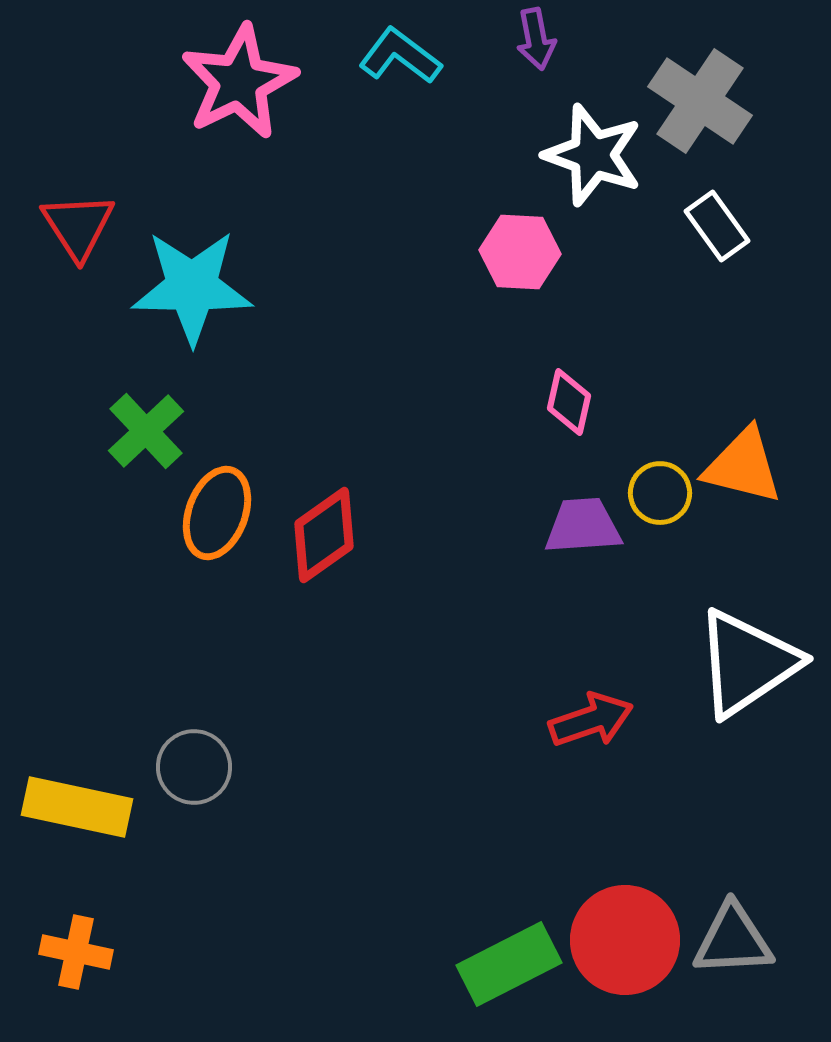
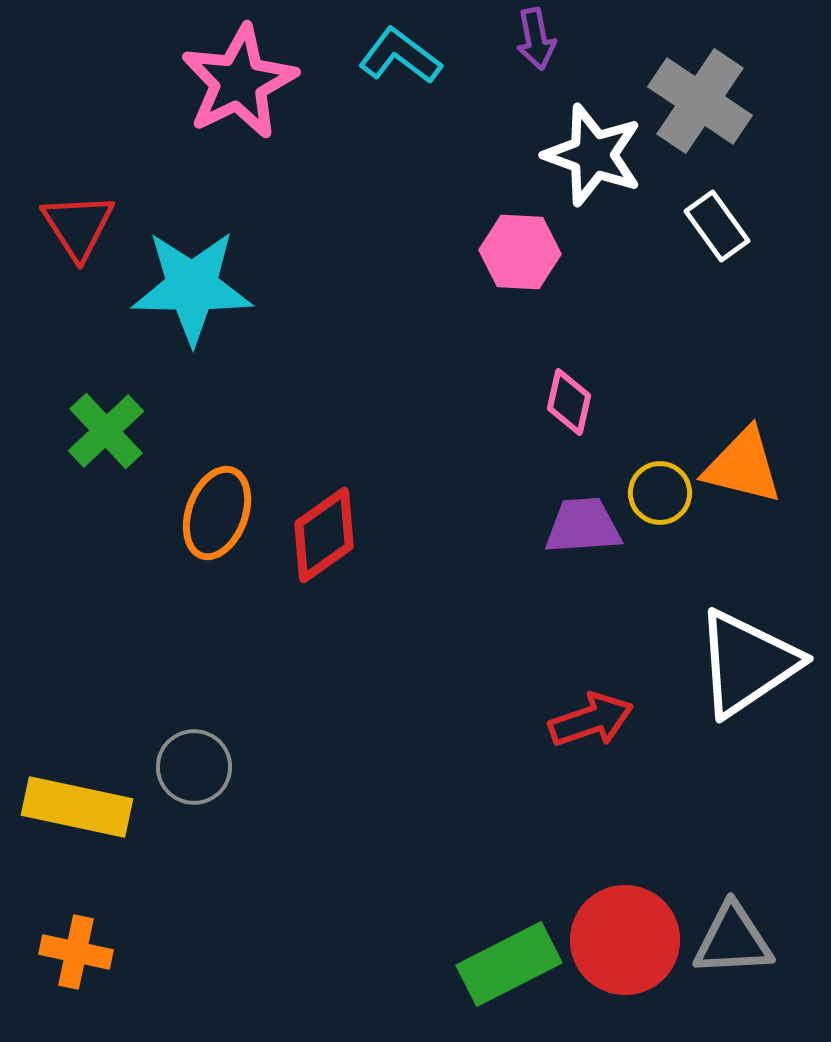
green cross: moved 40 px left
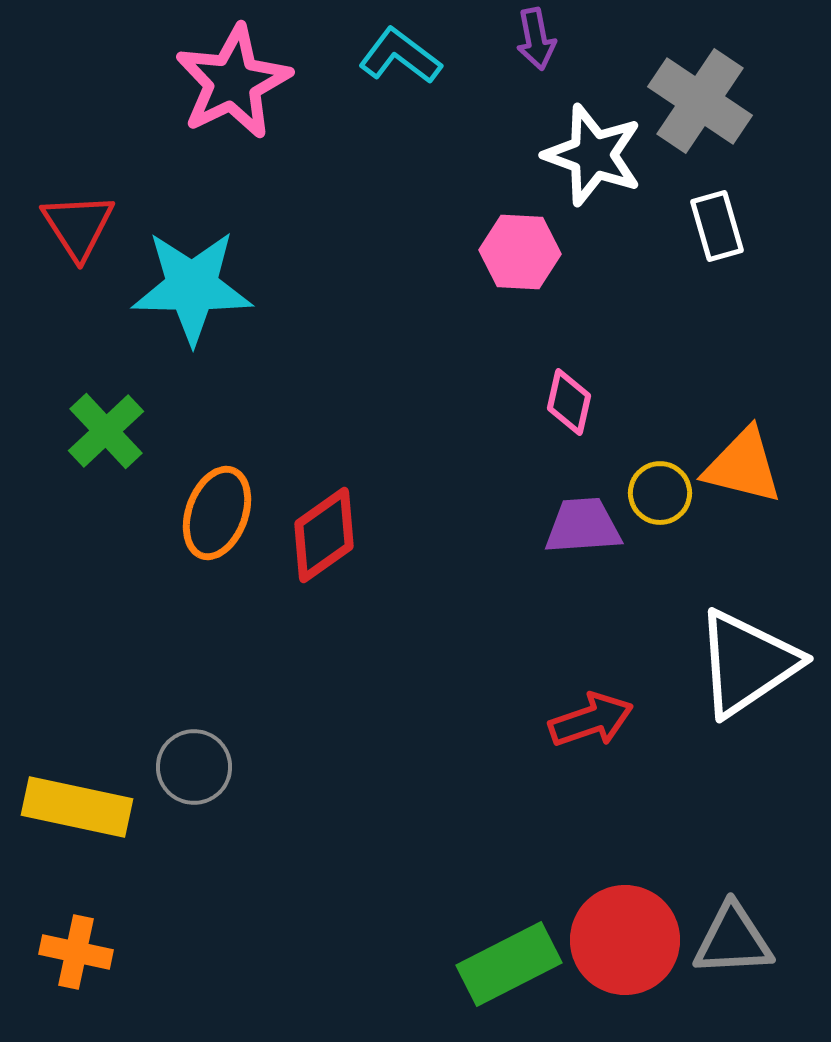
pink star: moved 6 px left
white rectangle: rotated 20 degrees clockwise
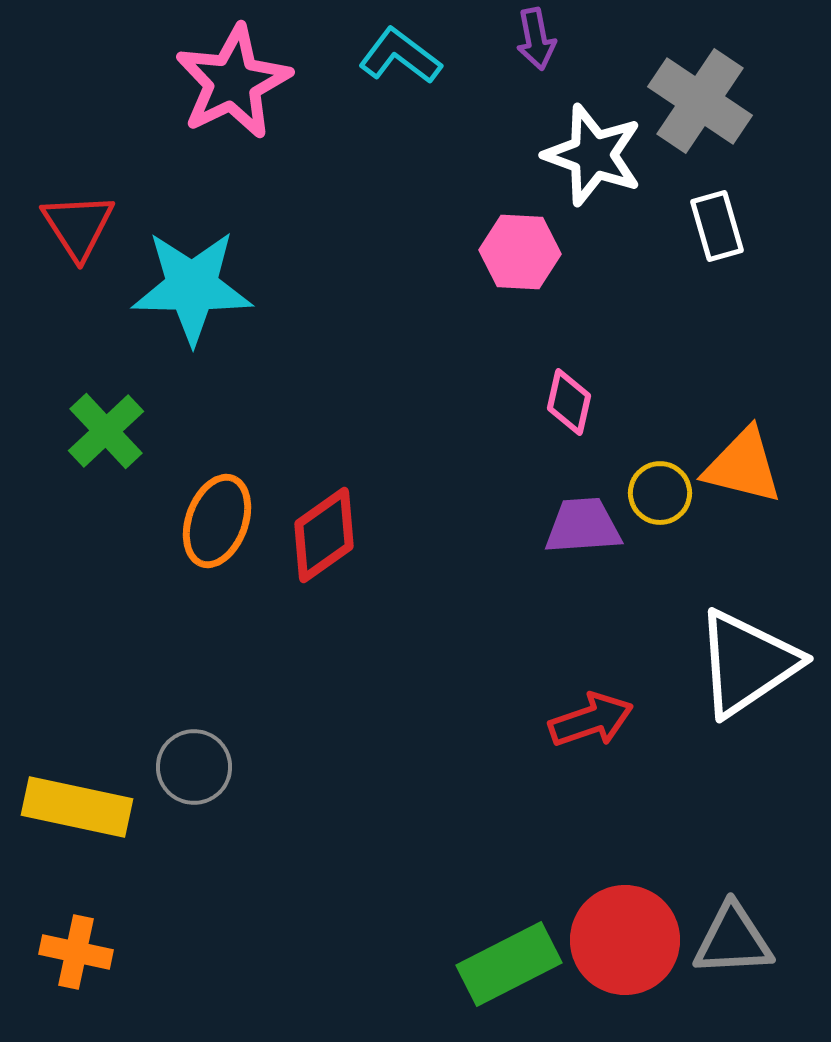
orange ellipse: moved 8 px down
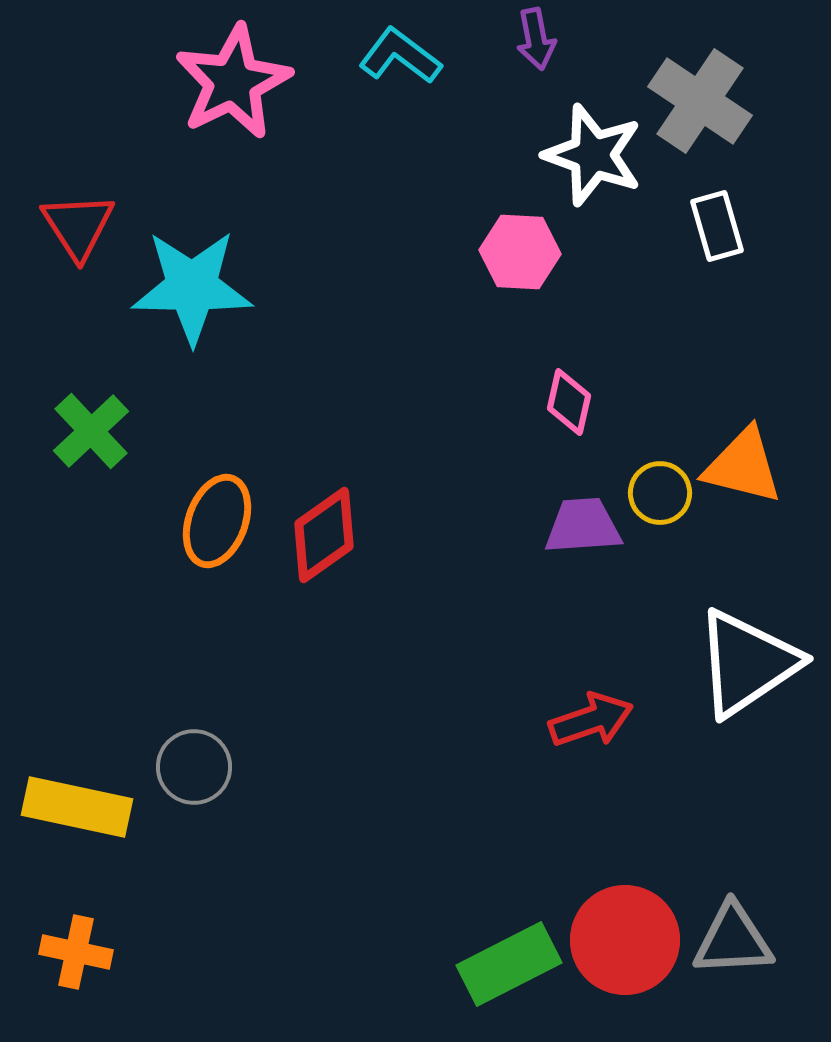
green cross: moved 15 px left
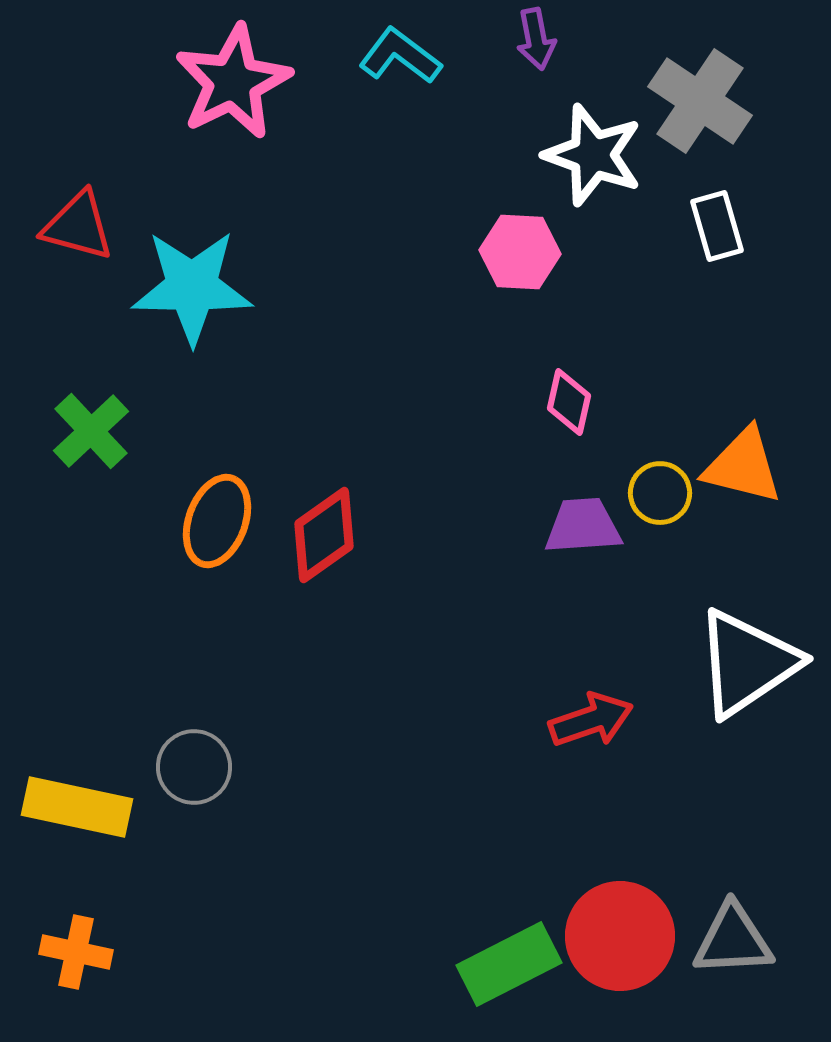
red triangle: rotated 42 degrees counterclockwise
red circle: moved 5 px left, 4 px up
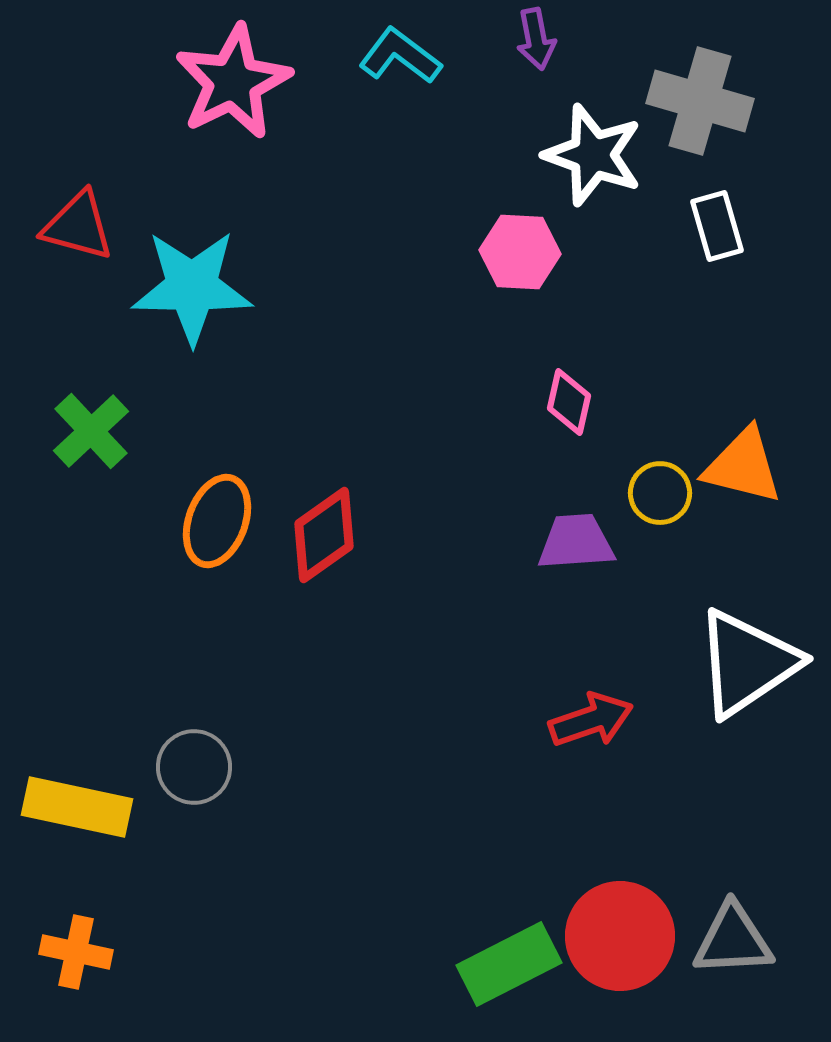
gray cross: rotated 18 degrees counterclockwise
purple trapezoid: moved 7 px left, 16 px down
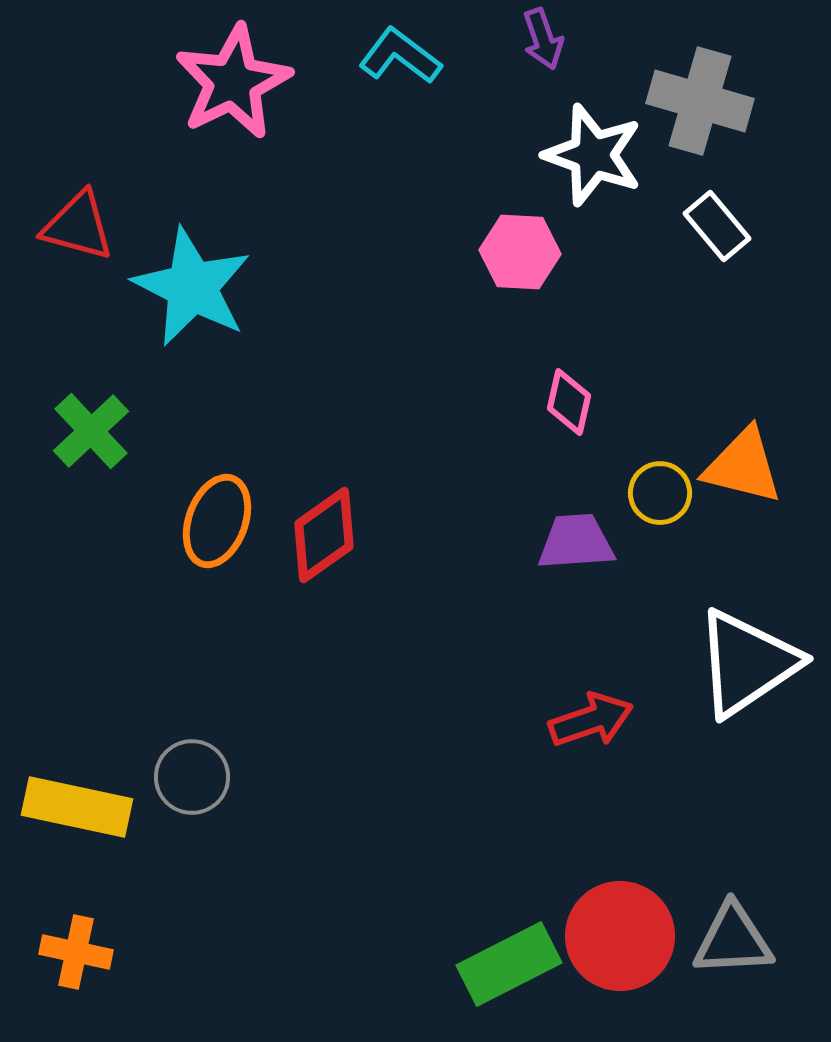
purple arrow: moved 7 px right; rotated 8 degrees counterclockwise
white rectangle: rotated 24 degrees counterclockwise
cyan star: rotated 26 degrees clockwise
gray circle: moved 2 px left, 10 px down
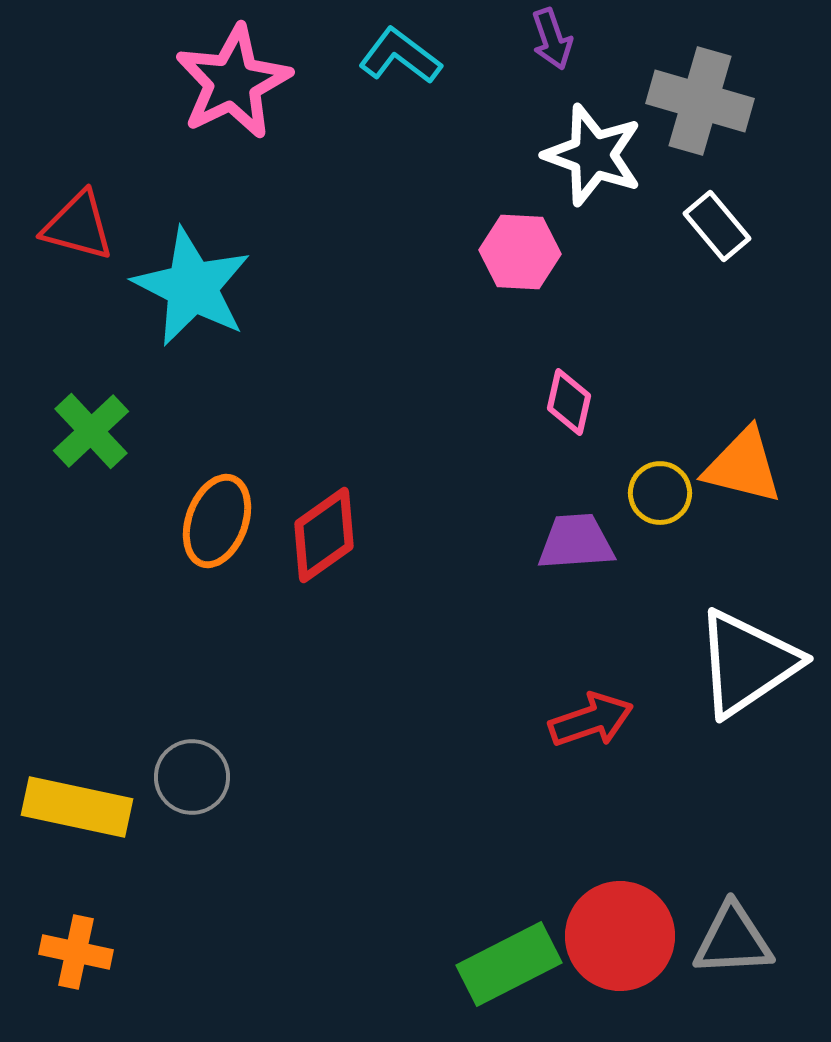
purple arrow: moved 9 px right
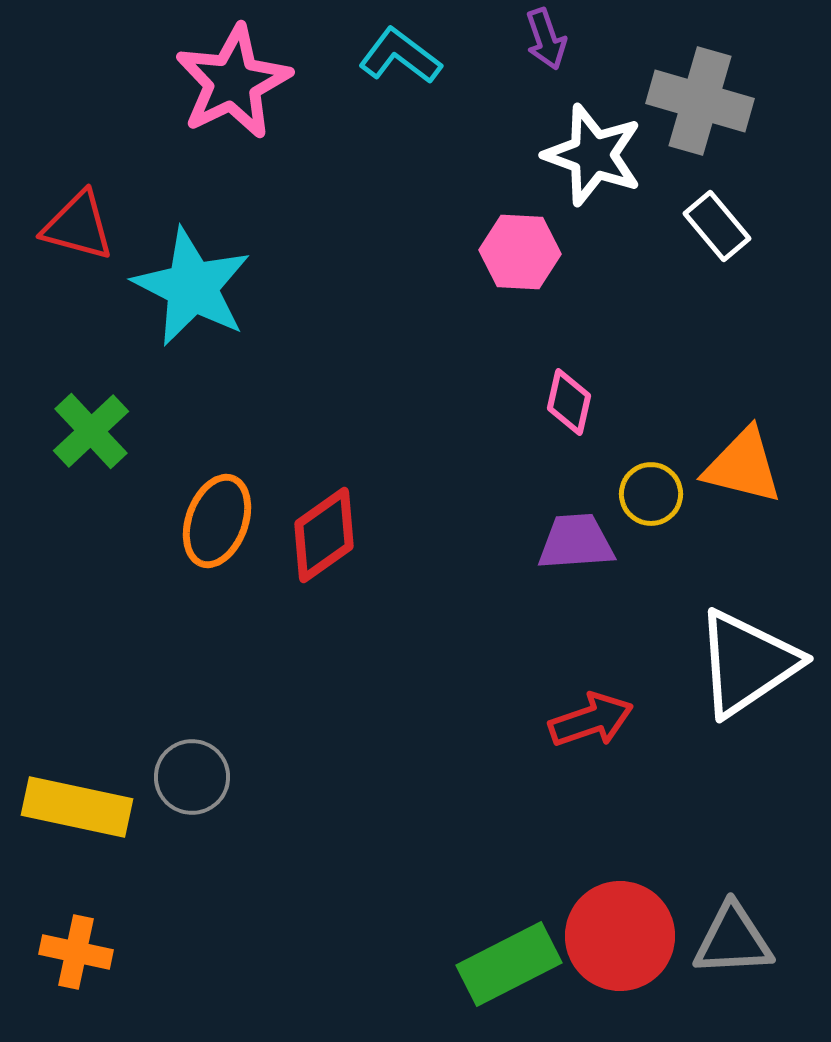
purple arrow: moved 6 px left
yellow circle: moved 9 px left, 1 px down
